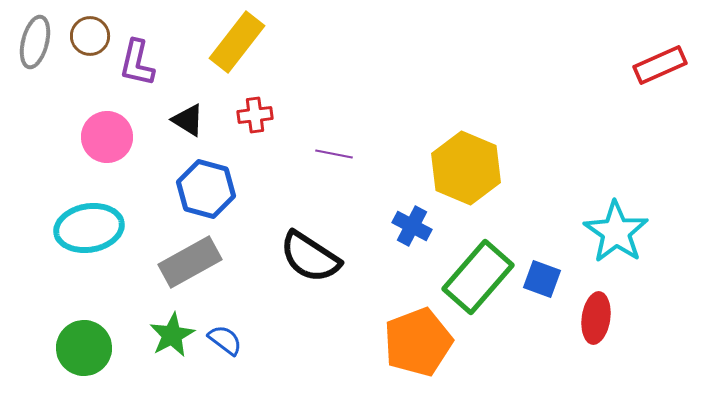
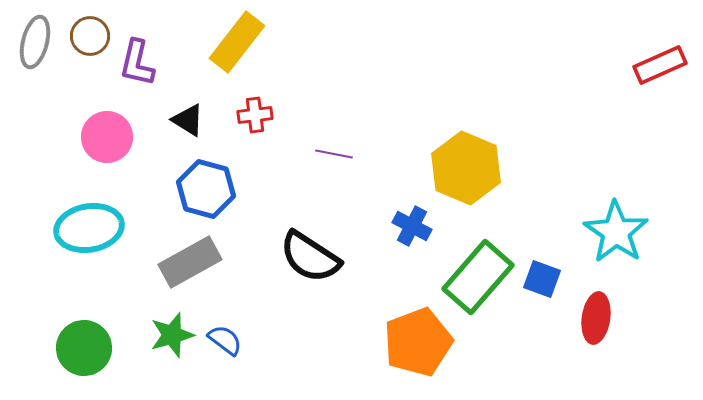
green star: rotated 12 degrees clockwise
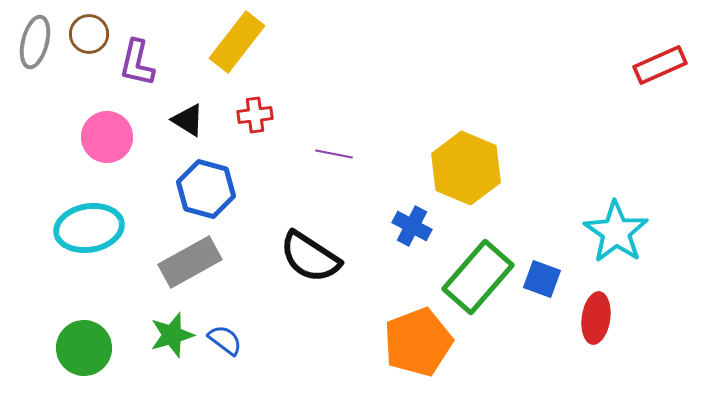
brown circle: moved 1 px left, 2 px up
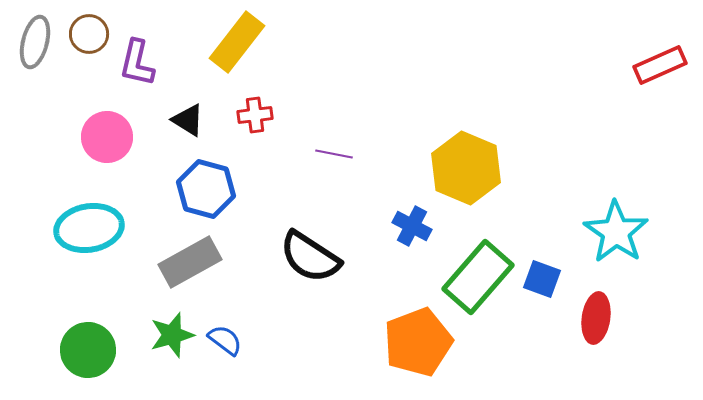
green circle: moved 4 px right, 2 px down
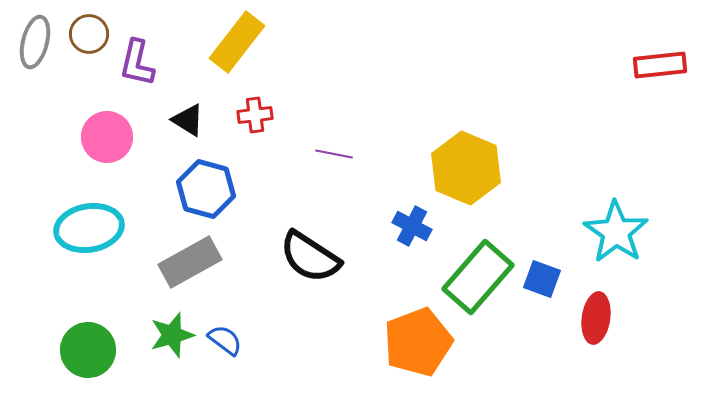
red rectangle: rotated 18 degrees clockwise
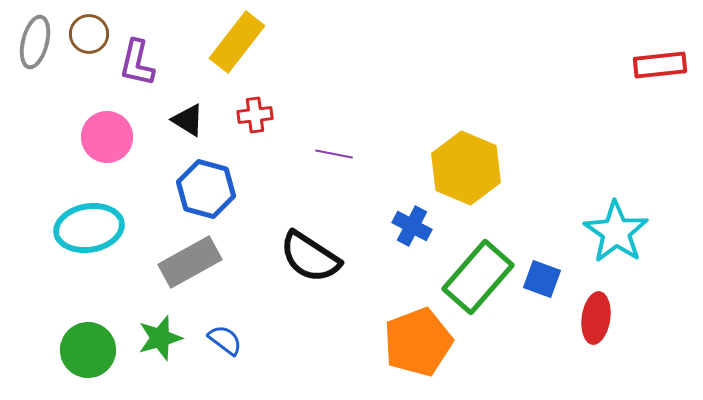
green star: moved 12 px left, 3 px down
